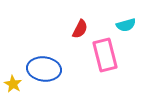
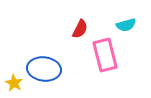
yellow star: moved 1 px right, 1 px up
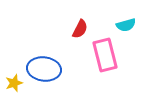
yellow star: rotated 24 degrees clockwise
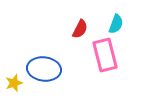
cyan semicircle: moved 10 px left, 1 px up; rotated 54 degrees counterclockwise
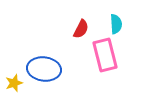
cyan semicircle: rotated 24 degrees counterclockwise
red semicircle: moved 1 px right
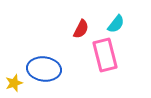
cyan semicircle: rotated 42 degrees clockwise
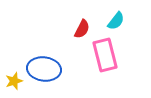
cyan semicircle: moved 3 px up
red semicircle: moved 1 px right
yellow star: moved 2 px up
